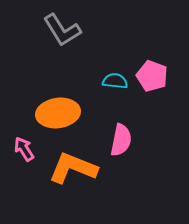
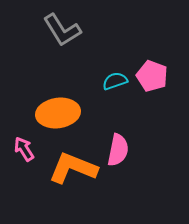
cyan semicircle: rotated 25 degrees counterclockwise
pink semicircle: moved 3 px left, 10 px down
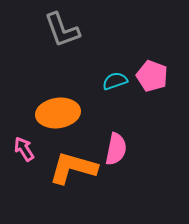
gray L-shape: rotated 12 degrees clockwise
pink semicircle: moved 2 px left, 1 px up
orange L-shape: rotated 6 degrees counterclockwise
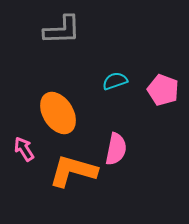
gray L-shape: rotated 72 degrees counterclockwise
pink pentagon: moved 11 px right, 14 px down
orange ellipse: rotated 66 degrees clockwise
orange L-shape: moved 3 px down
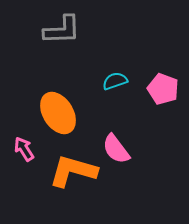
pink pentagon: moved 1 px up
pink semicircle: rotated 132 degrees clockwise
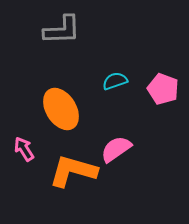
orange ellipse: moved 3 px right, 4 px up
pink semicircle: rotated 92 degrees clockwise
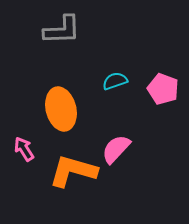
orange ellipse: rotated 18 degrees clockwise
pink semicircle: rotated 12 degrees counterclockwise
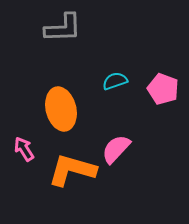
gray L-shape: moved 1 px right, 2 px up
orange L-shape: moved 1 px left, 1 px up
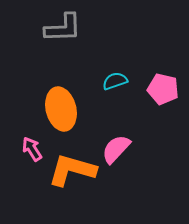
pink pentagon: rotated 8 degrees counterclockwise
pink arrow: moved 8 px right
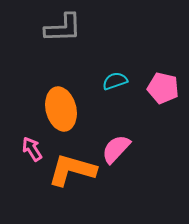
pink pentagon: moved 1 px up
